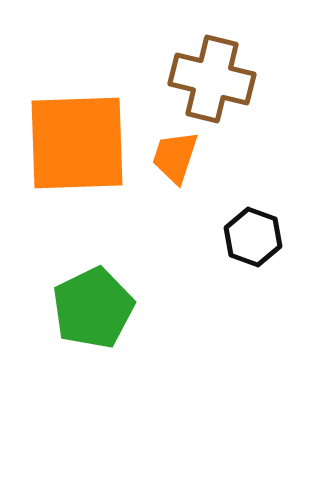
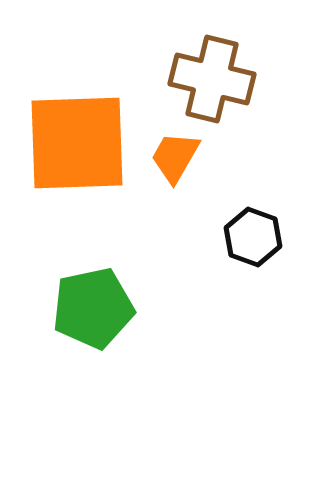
orange trapezoid: rotated 12 degrees clockwise
green pentagon: rotated 14 degrees clockwise
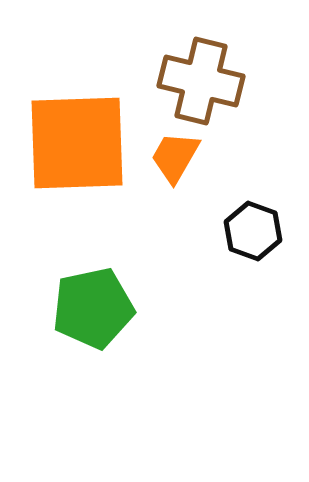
brown cross: moved 11 px left, 2 px down
black hexagon: moved 6 px up
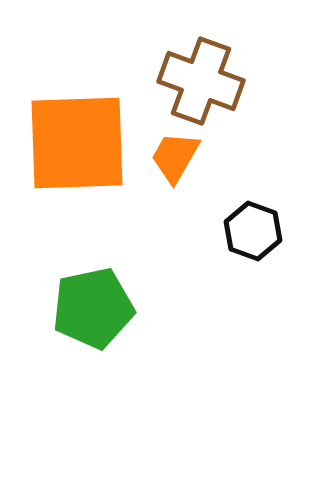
brown cross: rotated 6 degrees clockwise
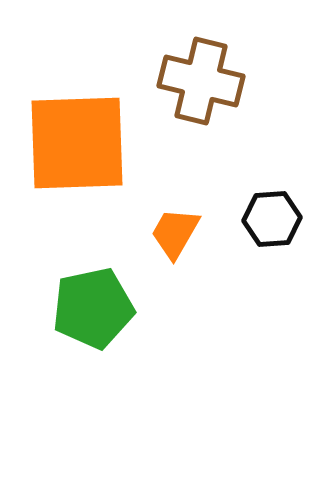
brown cross: rotated 6 degrees counterclockwise
orange trapezoid: moved 76 px down
black hexagon: moved 19 px right, 12 px up; rotated 24 degrees counterclockwise
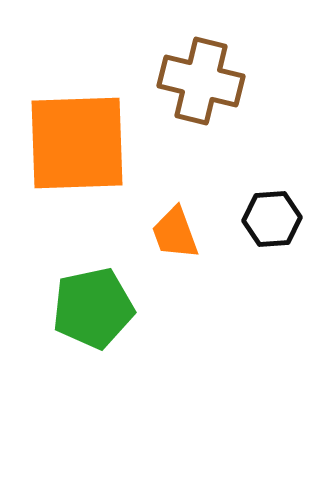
orange trapezoid: rotated 50 degrees counterclockwise
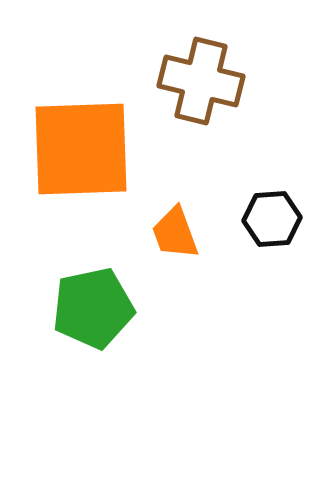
orange square: moved 4 px right, 6 px down
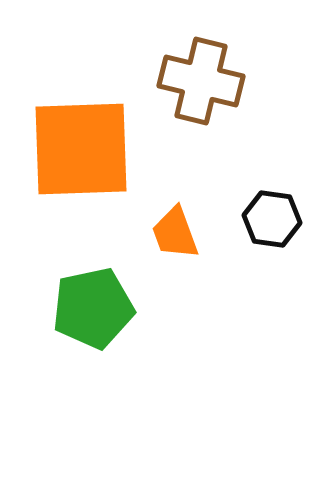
black hexagon: rotated 12 degrees clockwise
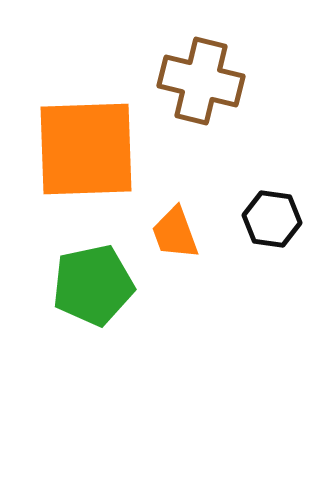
orange square: moved 5 px right
green pentagon: moved 23 px up
